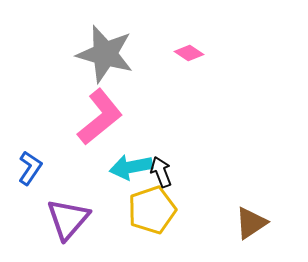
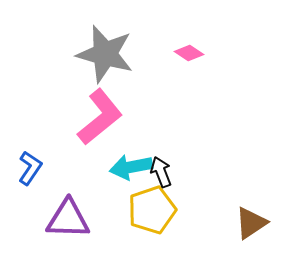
purple triangle: rotated 51 degrees clockwise
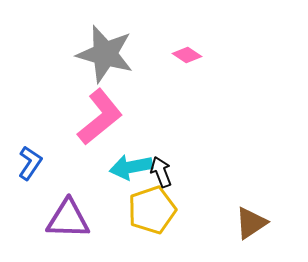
pink diamond: moved 2 px left, 2 px down
blue L-shape: moved 5 px up
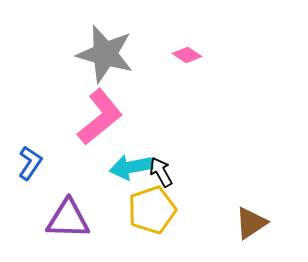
black arrow: rotated 8 degrees counterclockwise
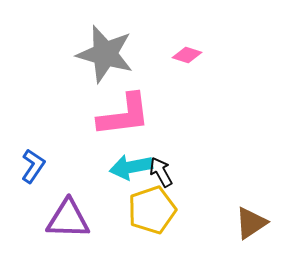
pink diamond: rotated 16 degrees counterclockwise
pink L-shape: moved 24 px right, 2 px up; rotated 32 degrees clockwise
blue L-shape: moved 3 px right, 3 px down
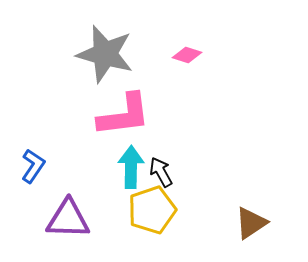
cyan arrow: rotated 102 degrees clockwise
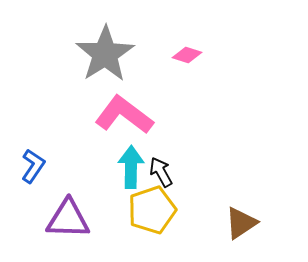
gray star: rotated 24 degrees clockwise
pink L-shape: rotated 136 degrees counterclockwise
brown triangle: moved 10 px left
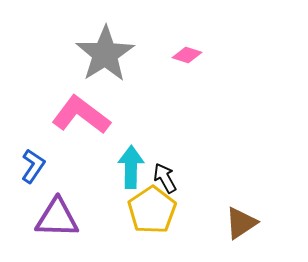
pink L-shape: moved 43 px left
black arrow: moved 4 px right, 6 px down
yellow pentagon: rotated 15 degrees counterclockwise
purple triangle: moved 11 px left, 1 px up
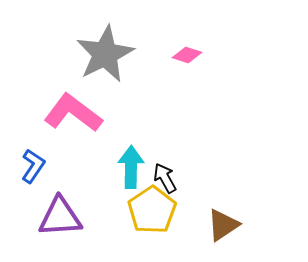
gray star: rotated 6 degrees clockwise
pink L-shape: moved 8 px left, 2 px up
purple triangle: moved 3 px right, 1 px up; rotated 6 degrees counterclockwise
brown triangle: moved 18 px left, 2 px down
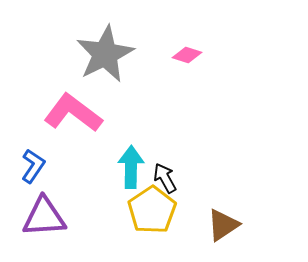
purple triangle: moved 16 px left
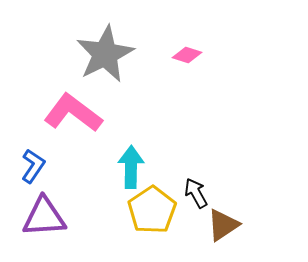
black arrow: moved 31 px right, 15 px down
